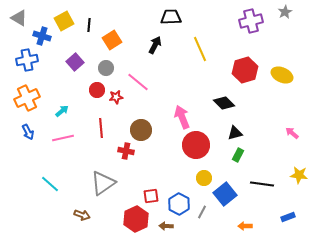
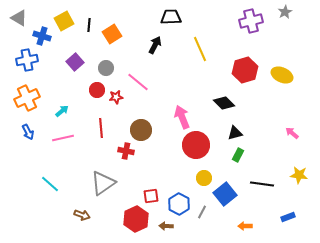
orange square at (112, 40): moved 6 px up
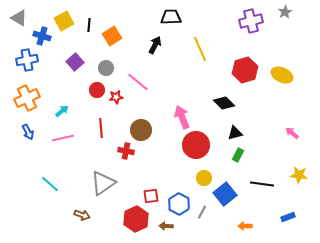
orange square at (112, 34): moved 2 px down
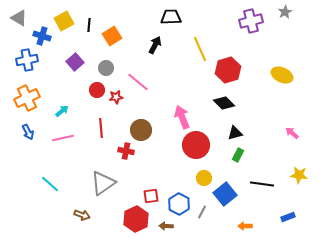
red hexagon at (245, 70): moved 17 px left
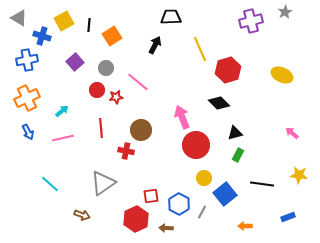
black diamond at (224, 103): moved 5 px left
brown arrow at (166, 226): moved 2 px down
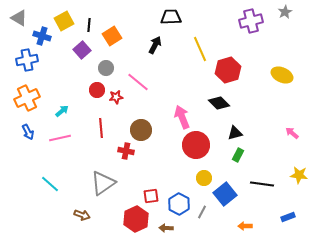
purple square at (75, 62): moved 7 px right, 12 px up
pink line at (63, 138): moved 3 px left
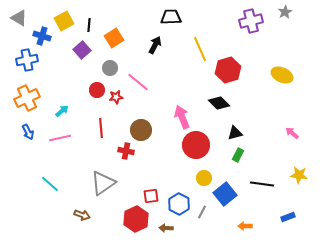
orange square at (112, 36): moved 2 px right, 2 px down
gray circle at (106, 68): moved 4 px right
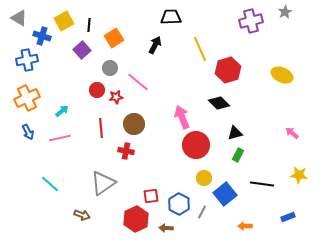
brown circle at (141, 130): moved 7 px left, 6 px up
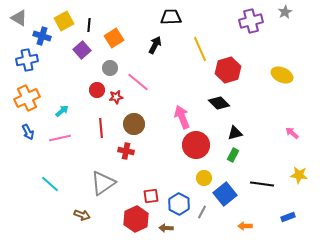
green rectangle at (238, 155): moved 5 px left
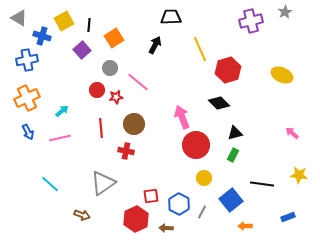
blue square at (225, 194): moved 6 px right, 6 px down
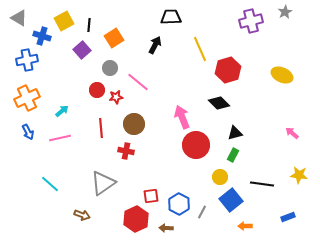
yellow circle at (204, 178): moved 16 px right, 1 px up
